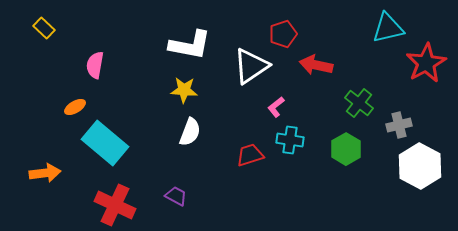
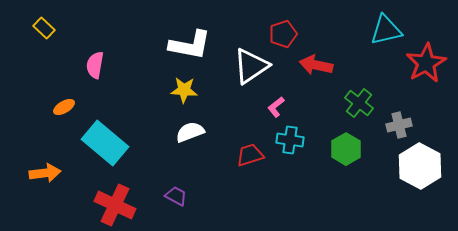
cyan triangle: moved 2 px left, 2 px down
orange ellipse: moved 11 px left
white semicircle: rotated 132 degrees counterclockwise
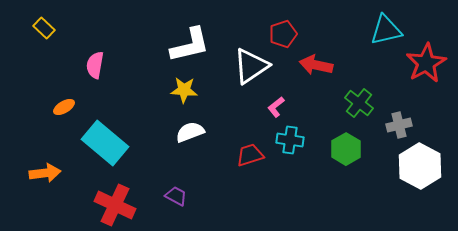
white L-shape: rotated 24 degrees counterclockwise
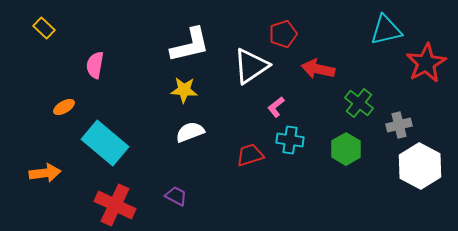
red arrow: moved 2 px right, 4 px down
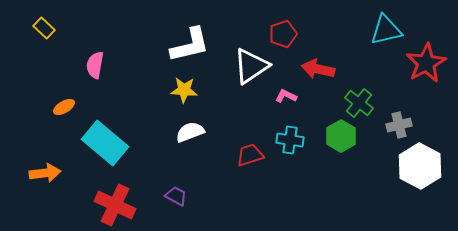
pink L-shape: moved 10 px right, 11 px up; rotated 65 degrees clockwise
green hexagon: moved 5 px left, 13 px up
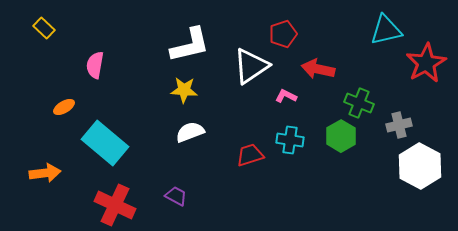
green cross: rotated 16 degrees counterclockwise
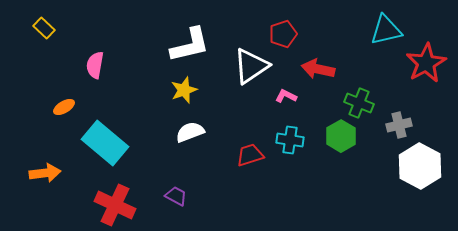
yellow star: rotated 24 degrees counterclockwise
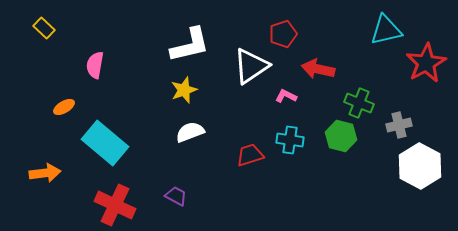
green hexagon: rotated 16 degrees counterclockwise
